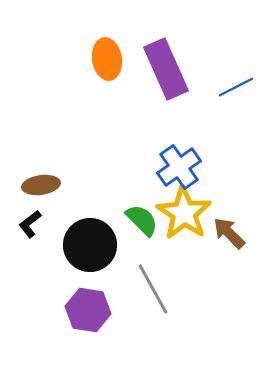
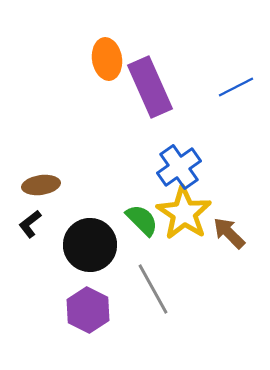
purple rectangle: moved 16 px left, 18 px down
purple hexagon: rotated 18 degrees clockwise
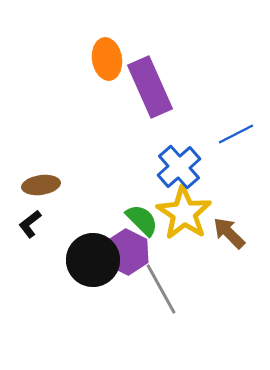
blue line: moved 47 px down
blue cross: rotated 6 degrees counterclockwise
black circle: moved 3 px right, 15 px down
gray line: moved 8 px right
purple hexagon: moved 39 px right, 58 px up
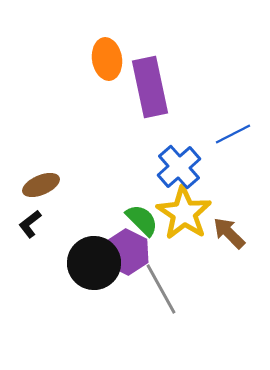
purple rectangle: rotated 12 degrees clockwise
blue line: moved 3 px left
brown ellipse: rotated 15 degrees counterclockwise
black circle: moved 1 px right, 3 px down
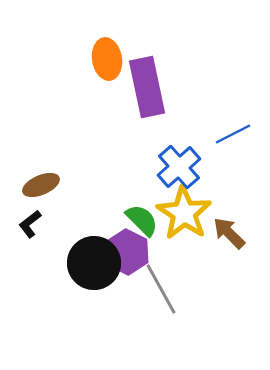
purple rectangle: moved 3 px left
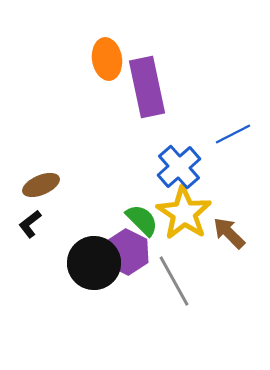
gray line: moved 13 px right, 8 px up
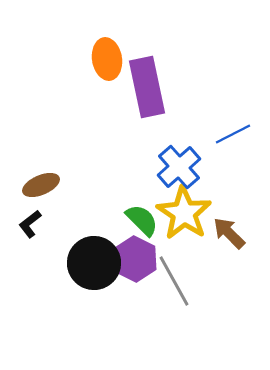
purple hexagon: moved 8 px right, 7 px down
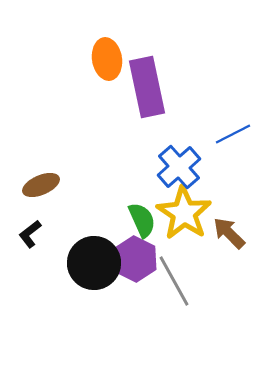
green semicircle: rotated 21 degrees clockwise
black L-shape: moved 10 px down
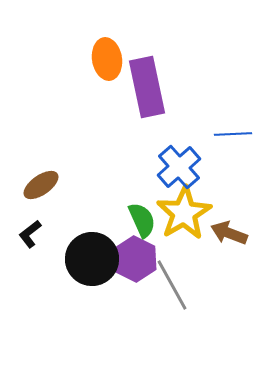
blue line: rotated 24 degrees clockwise
brown ellipse: rotated 12 degrees counterclockwise
yellow star: rotated 8 degrees clockwise
brown arrow: rotated 24 degrees counterclockwise
black circle: moved 2 px left, 4 px up
gray line: moved 2 px left, 4 px down
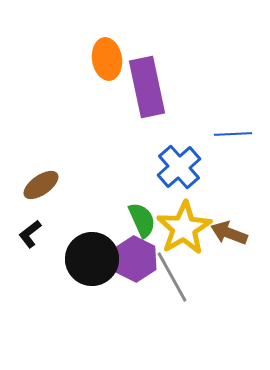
yellow star: moved 15 px down
gray line: moved 8 px up
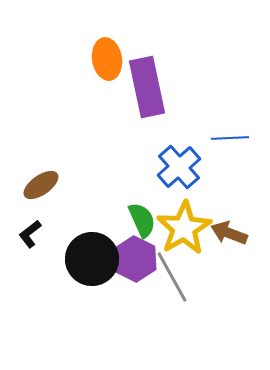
blue line: moved 3 px left, 4 px down
